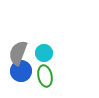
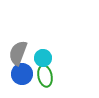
cyan circle: moved 1 px left, 5 px down
blue circle: moved 1 px right, 3 px down
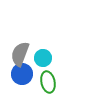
gray semicircle: moved 2 px right, 1 px down
green ellipse: moved 3 px right, 6 px down
